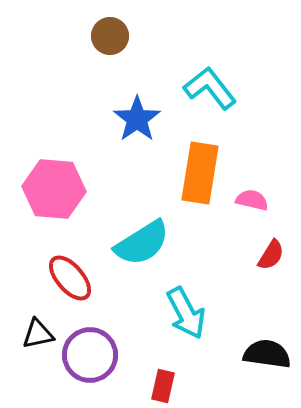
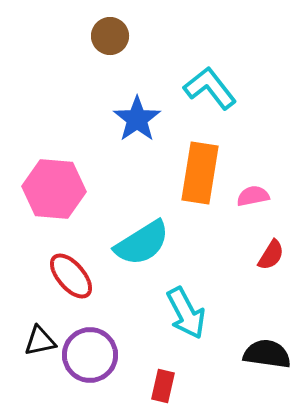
pink semicircle: moved 1 px right, 4 px up; rotated 24 degrees counterclockwise
red ellipse: moved 1 px right, 2 px up
black triangle: moved 2 px right, 7 px down
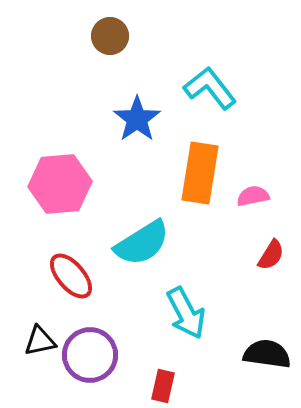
pink hexagon: moved 6 px right, 5 px up; rotated 10 degrees counterclockwise
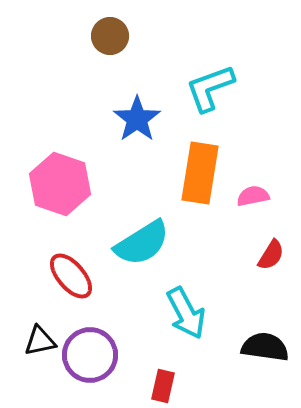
cyan L-shape: rotated 72 degrees counterclockwise
pink hexagon: rotated 24 degrees clockwise
black semicircle: moved 2 px left, 7 px up
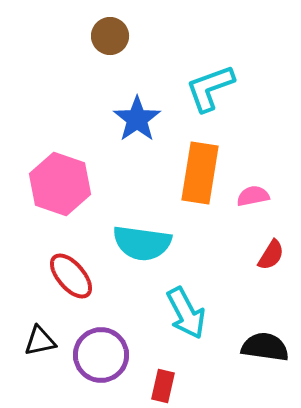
cyan semicircle: rotated 40 degrees clockwise
purple circle: moved 11 px right
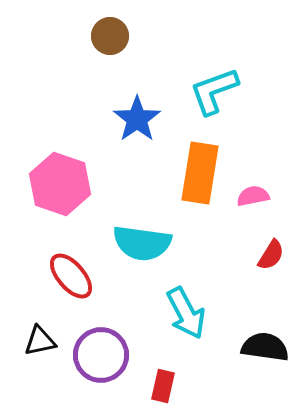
cyan L-shape: moved 4 px right, 3 px down
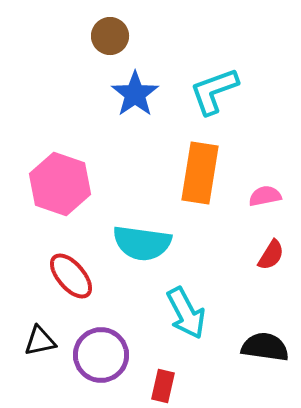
blue star: moved 2 px left, 25 px up
pink semicircle: moved 12 px right
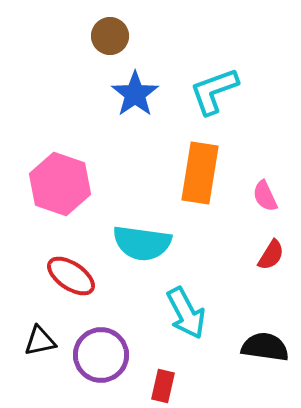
pink semicircle: rotated 104 degrees counterclockwise
red ellipse: rotated 15 degrees counterclockwise
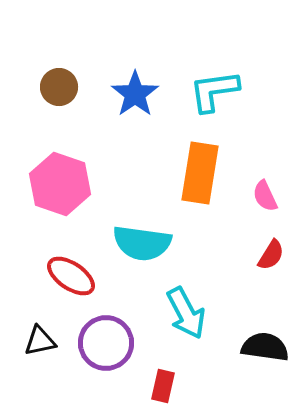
brown circle: moved 51 px left, 51 px down
cyan L-shape: rotated 12 degrees clockwise
purple circle: moved 5 px right, 12 px up
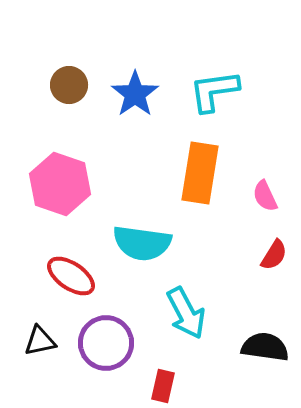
brown circle: moved 10 px right, 2 px up
red semicircle: moved 3 px right
